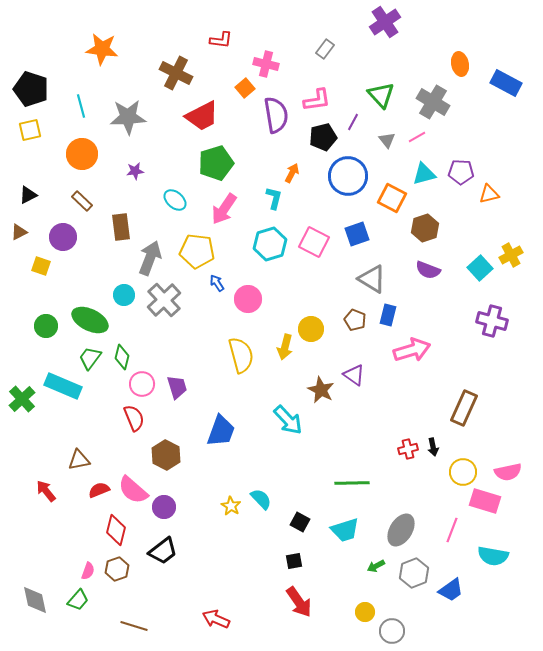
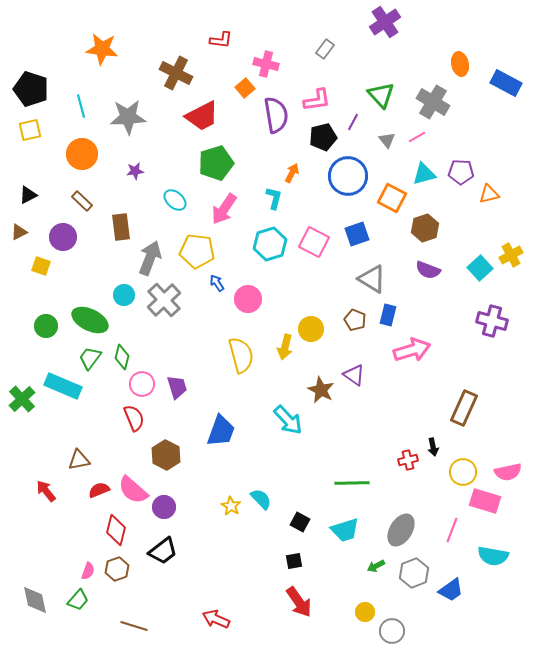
red cross at (408, 449): moved 11 px down
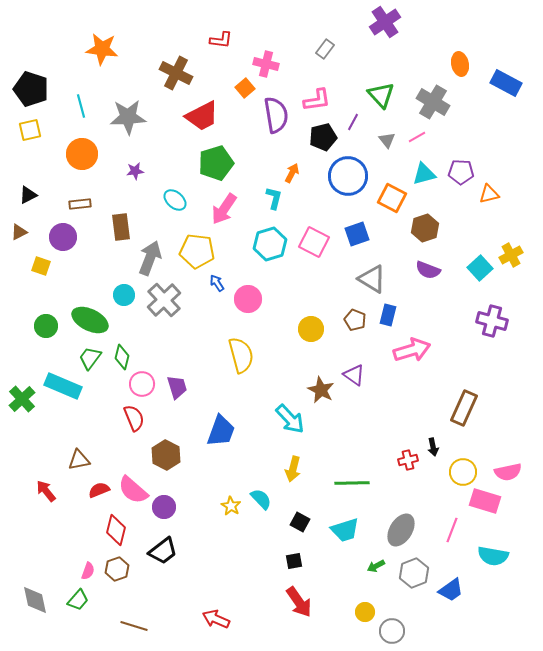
brown rectangle at (82, 201): moved 2 px left, 3 px down; rotated 50 degrees counterclockwise
yellow arrow at (285, 347): moved 8 px right, 122 px down
cyan arrow at (288, 420): moved 2 px right, 1 px up
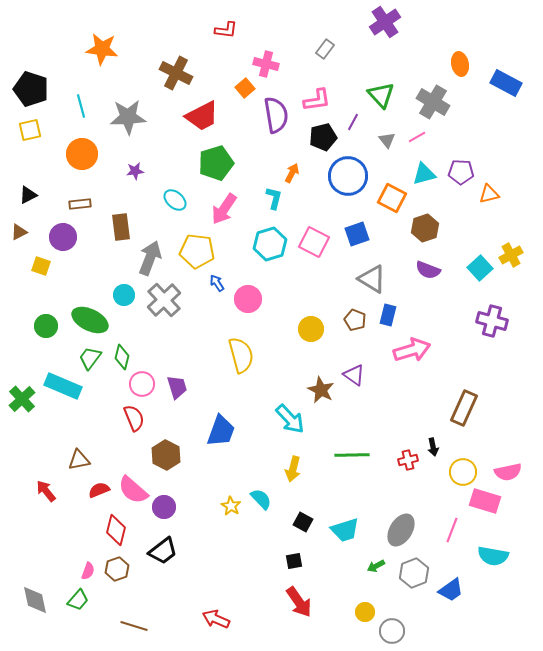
red L-shape at (221, 40): moved 5 px right, 10 px up
green line at (352, 483): moved 28 px up
black square at (300, 522): moved 3 px right
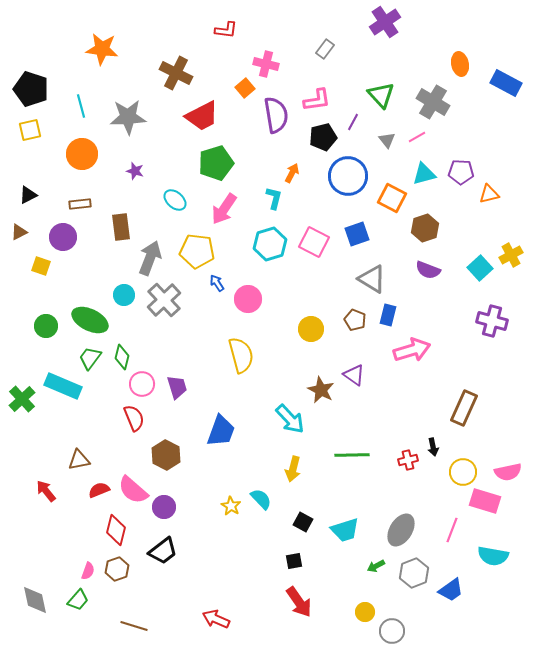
purple star at (135, 171): rotated 24 degrees clockwise
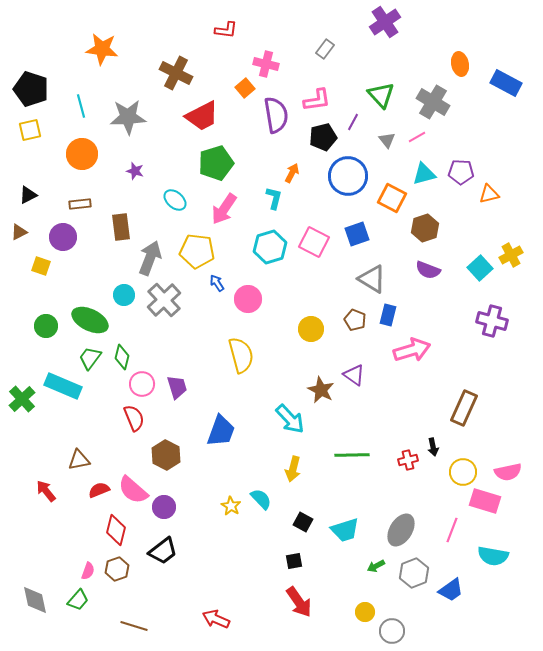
cyan hexagon at (270, 244): moved 3 px down
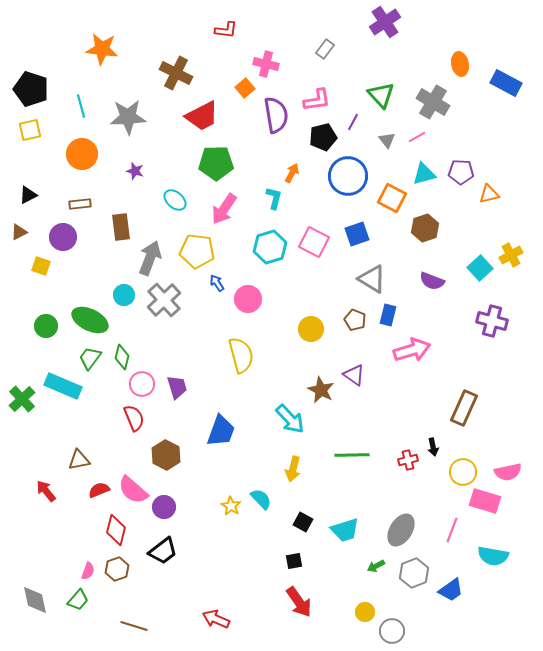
green pentagon at (216, 163): rotated 16 degrees clockwise
purple semicircle at (428, 270): moved 4 px right, 11 px down
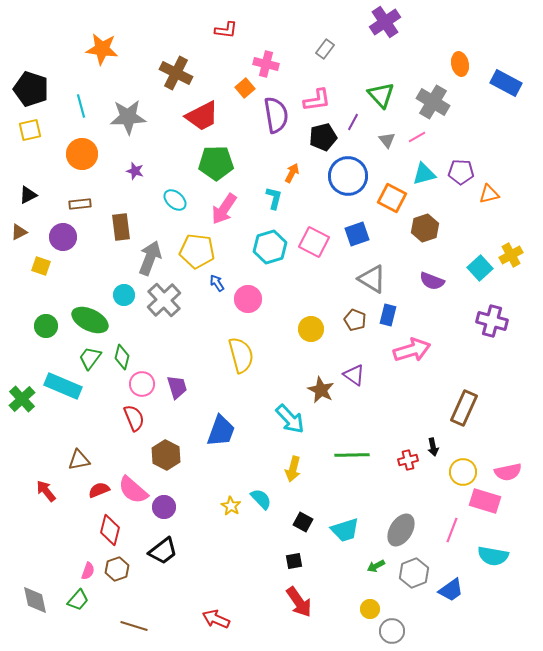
red diamond at (116, 530): moved 6 px left
yellow circle at (365, 612): moved 5 px right, 3 px up
